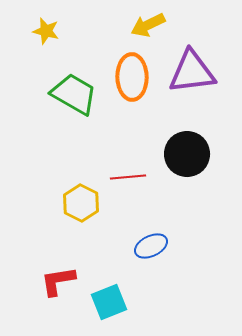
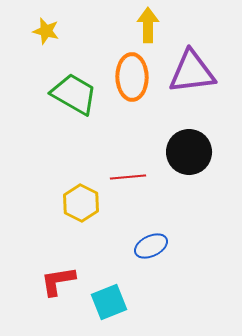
yellow arrow: rotated 116 degrees clockwise
black circle: moved 2 px right, 2 px up
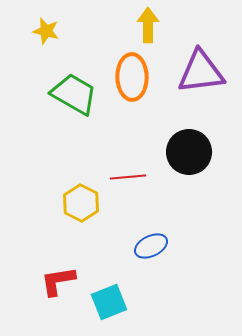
purple triangle: moved 9 px right
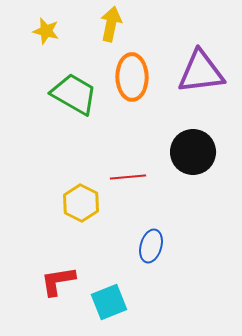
yellow arrow: moved 37 px left, 1 px up; rotated 12 degrees clockwise
black circle: moved 4 px right
blue ellipse: rotated 48 degrees counterclockwise
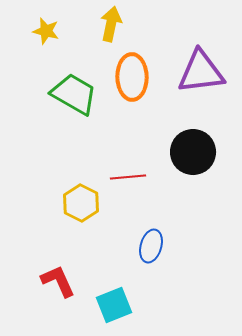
red L-shape: rotated 75 degrees clockwise
cyan square: moved 5 px right, 3 px down
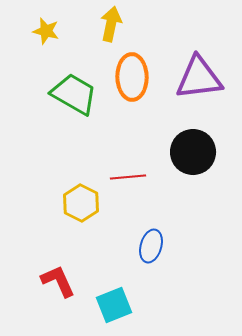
purple triangle: moved 2 px left, 6 px down
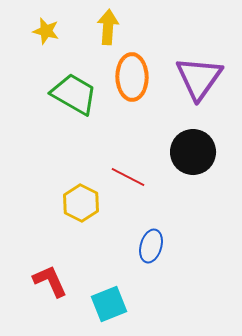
yellow arrow: moved 3 px left, 3 px down; rotated 8 degrees counterclockwise
purple triangle: rotated 48 degrees counterclockwise
red line: rotated 32 degrees clockwise
red L-shape: moved 8 px left
cyan square: moved 5 px left, 1 px up
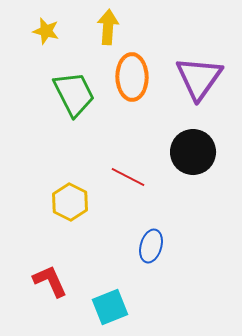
green trapezoid: rotated 33 degrees clockwise
yellow hexagon: moved 11 px left, 1 px up
cyan square: moved 1 px right, 3 px down
